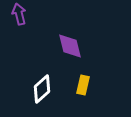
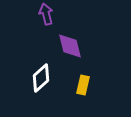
purple arrow: moved 27 px right
white diamond: moved 1 px left, 11 px up
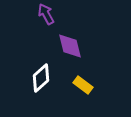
purple arrow: rotated 15 degrees counterclockwise
yellow rectangle: rotated 66 degrees counterclockwise
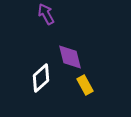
purple diamond: moved 11 px down
yellow rectangle: moved 2 px right; rotated 24 degrees clockwise
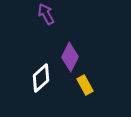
purple diamond: rotated 40 degrees clockwise
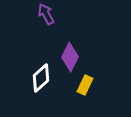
yellow rectangle: rotated 54 degrees clockwise
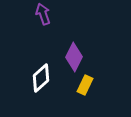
purple arrow: moved 3 px left; rotated 10 degrees clockwise
purple diamond: moved 4 px right
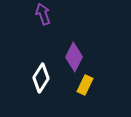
white diamond: rotated 16 degrees counterclockwise
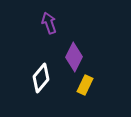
purple arrow: moved 6 px right, 9 px down
white diamond: rotated 8 degrees clockwise
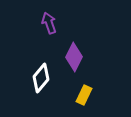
yellow rectangle: moved 1 px left, 10 px down
